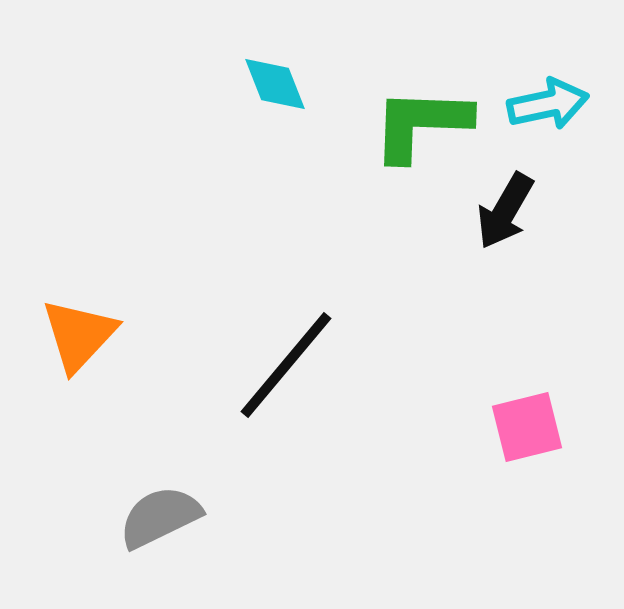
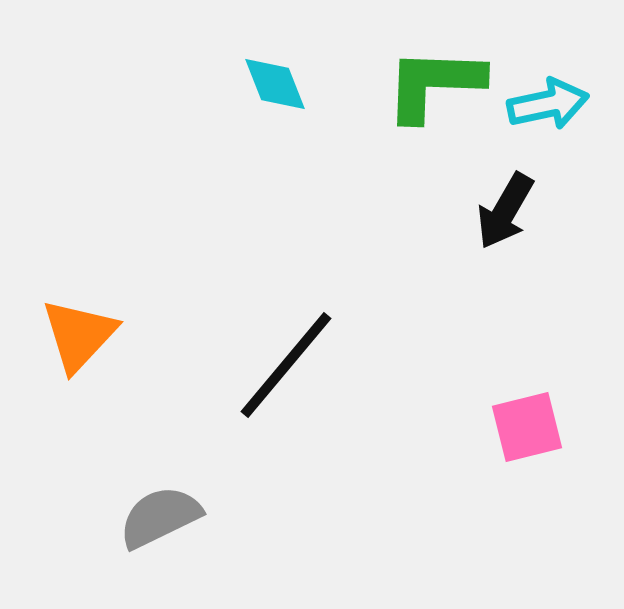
green L-shape: moved 13 px right, 40 px up
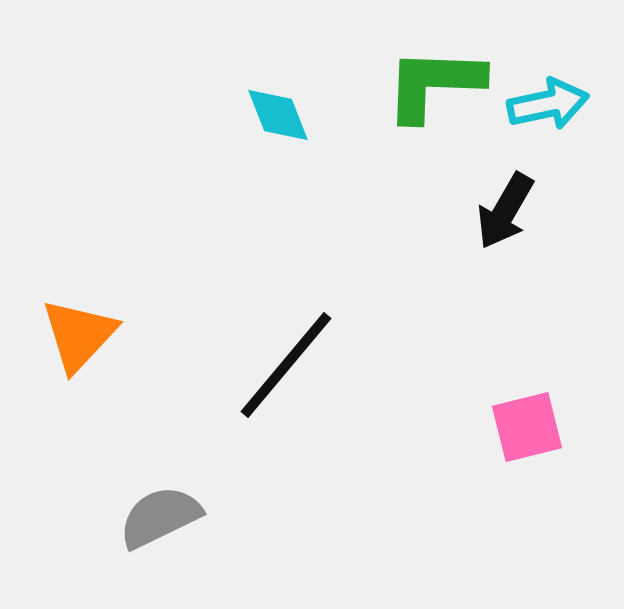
cyan diamond: moved 3 px right, 31 px down
